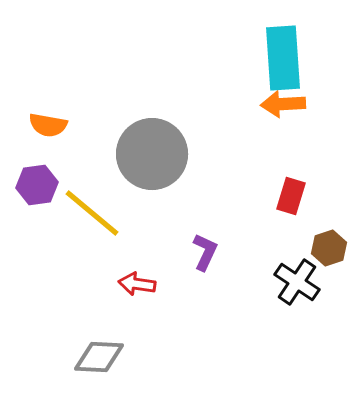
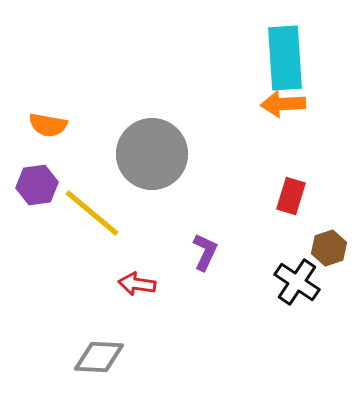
cyan rectangle: moved 2 px right
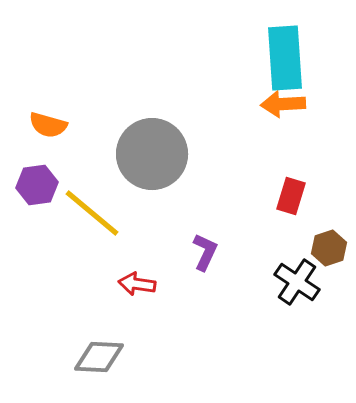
orange semicircle: rotated 6 degrees clockwise
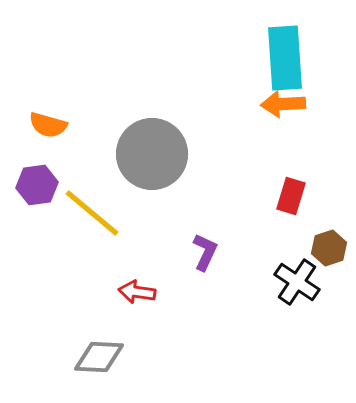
red arrow: moved 8 px down
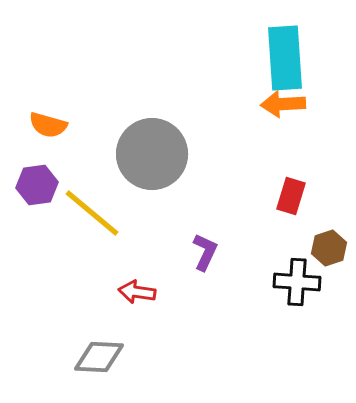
black cross: rotated 30 degrees counterclockwise
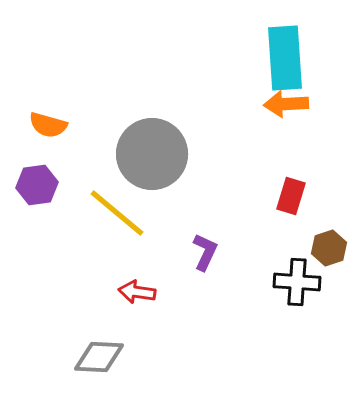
orange arrow: moved 3 px right
yellow line: moved 25 px right
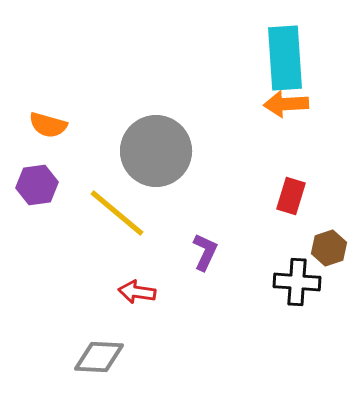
gray circle: moved 4 px right, 3 px up
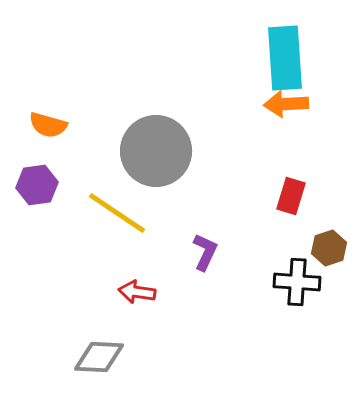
yellow line: rotated 6 degrees counterclockwise
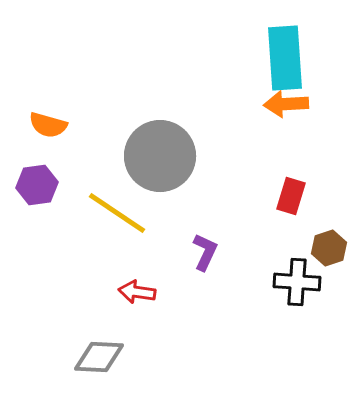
gray circle: moved 4 px right, 5 px down
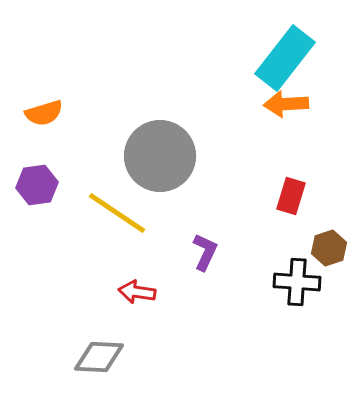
cyan rectangle: rotated 42 degrees clockwise
orange semicircle: moved 4 px left, 12 px up; rotated 33 degrees counterclockwise
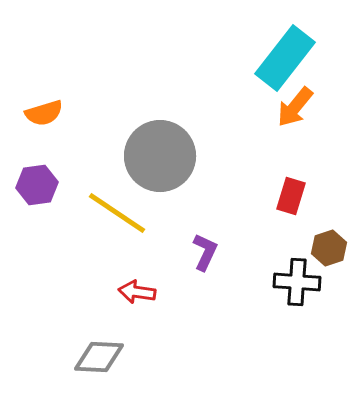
orange arrow: moved 9 px right, 3 px down; rotated 48 degrees counterclockwise
